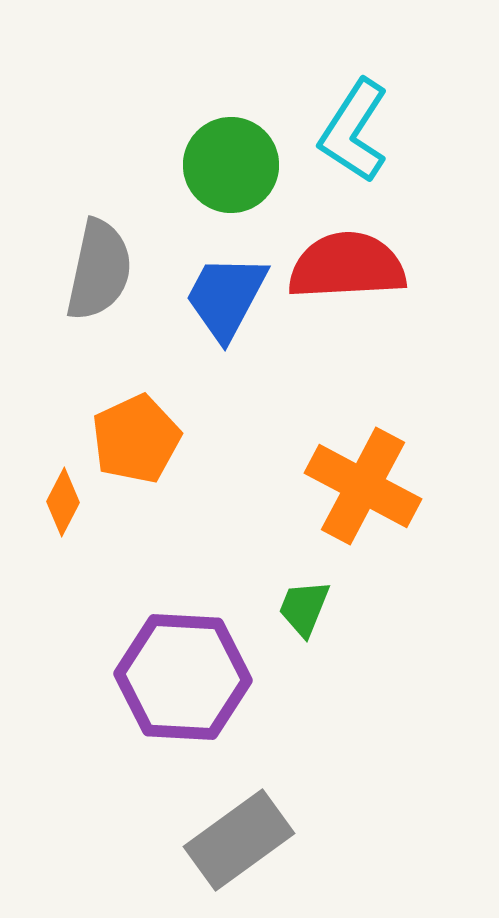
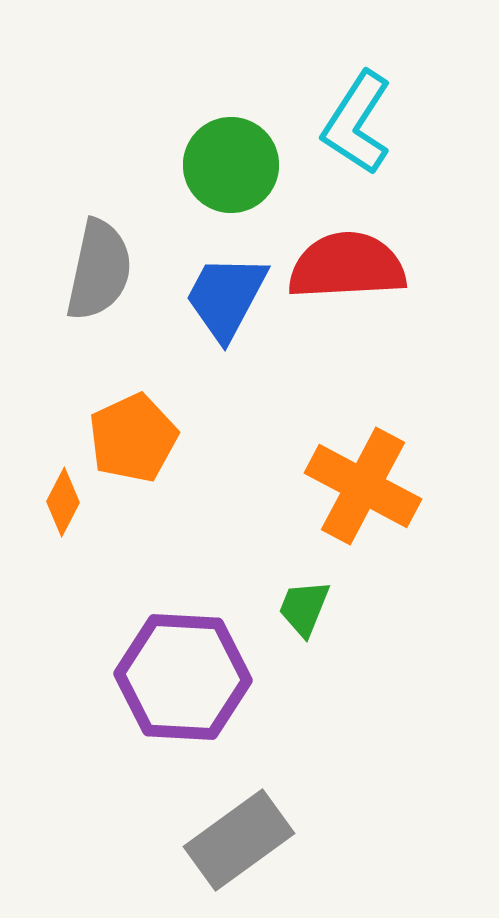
cyan L-shape: moved 3 px right, 8 px up
orange pentagon: moved 3 px left, 1 px up
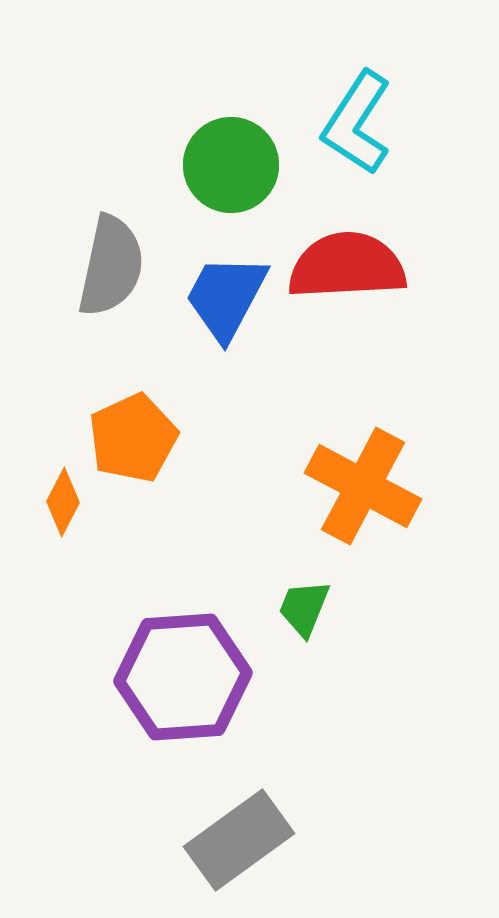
gray semicircle: moved 12 px right, 4 px up
purple hexagon: rotated 7 degrees counterclockwise
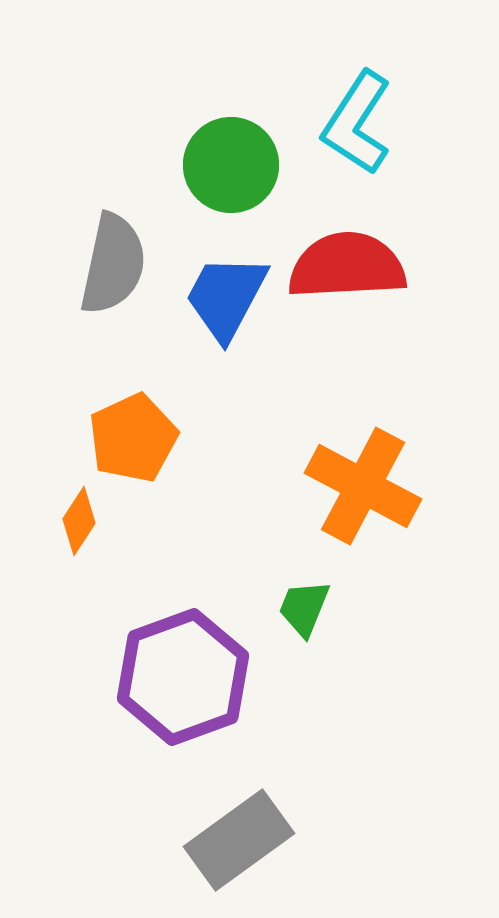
gray semicircle: moved 2 px right, 2 px up
orange diamond: moved 16 px right, 19 px down; rotated 6 degrees clockwise
purple hexagon: rotated 16 degrees counterclockwise
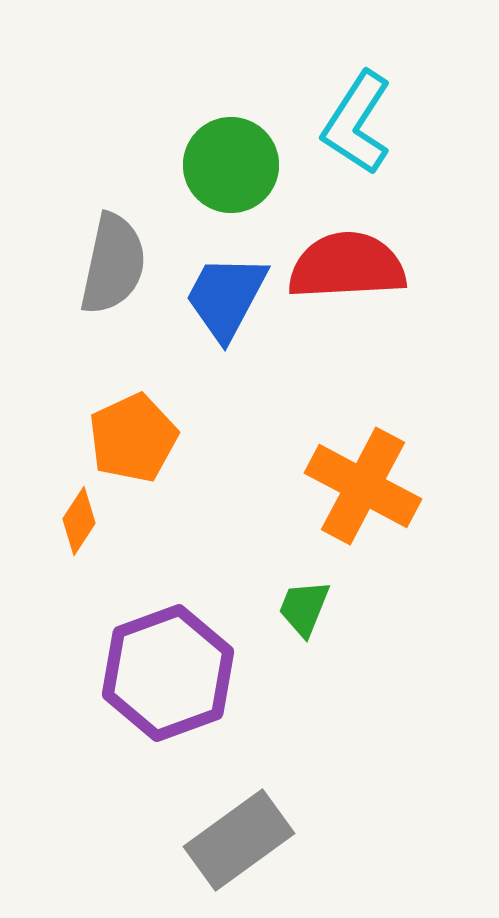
purple hexagon: moved 15 px left, 4 px up
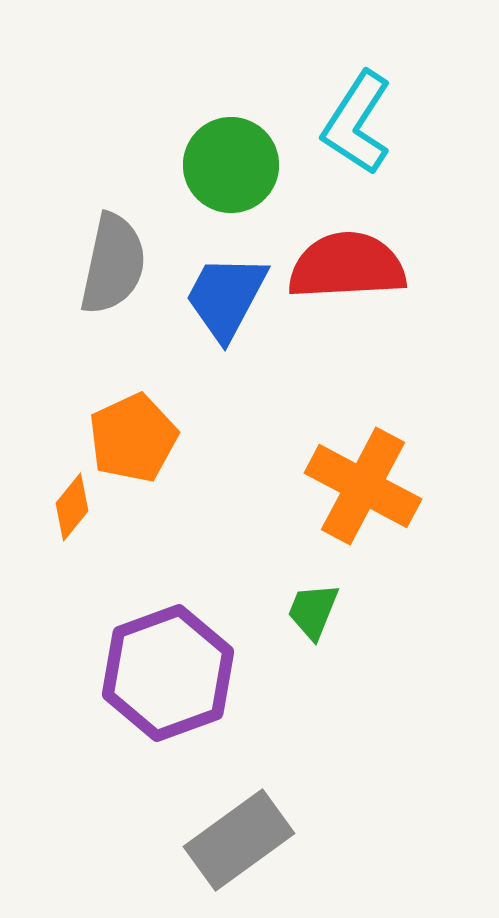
orange diamond: moved 7 px left, 14 px up; rotated 6 degrees clockwise
green trapezoid: moved 9 px right, 3 px down
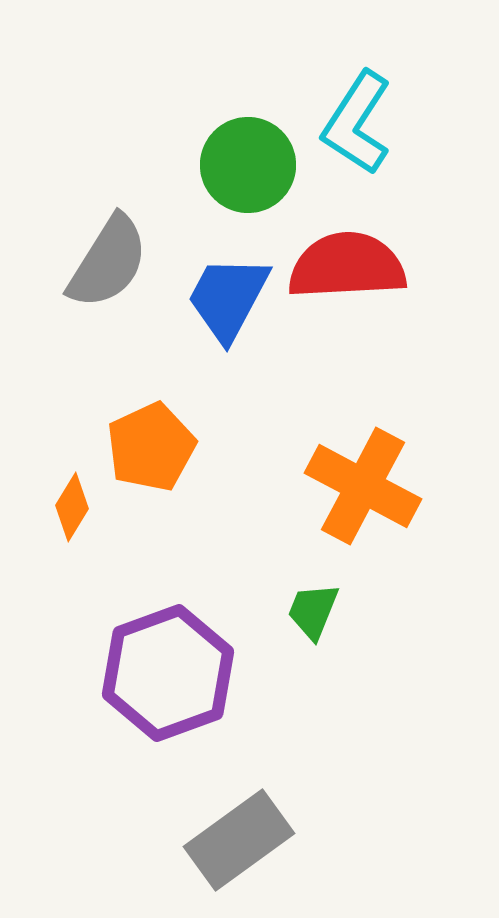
green circle: moved 17 px right
gray semicircle: moved 5 px left, 2 px up; rotated 20 degrees clockwise
blue trapezoid: moved 2 px right, 1 px down
orange pentagon: moved 18 px right, 9 px down
orange diamond: rotated 8 degrees counterclockwise
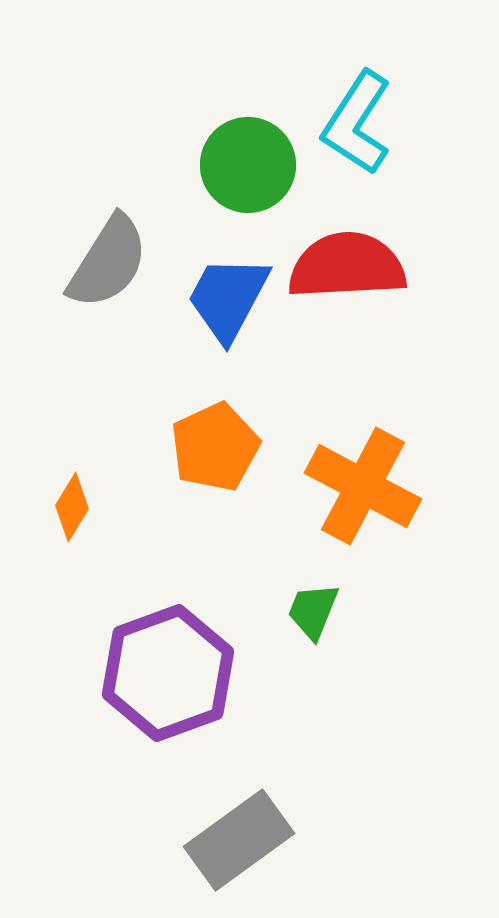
orange pentagon: moved 64 px right
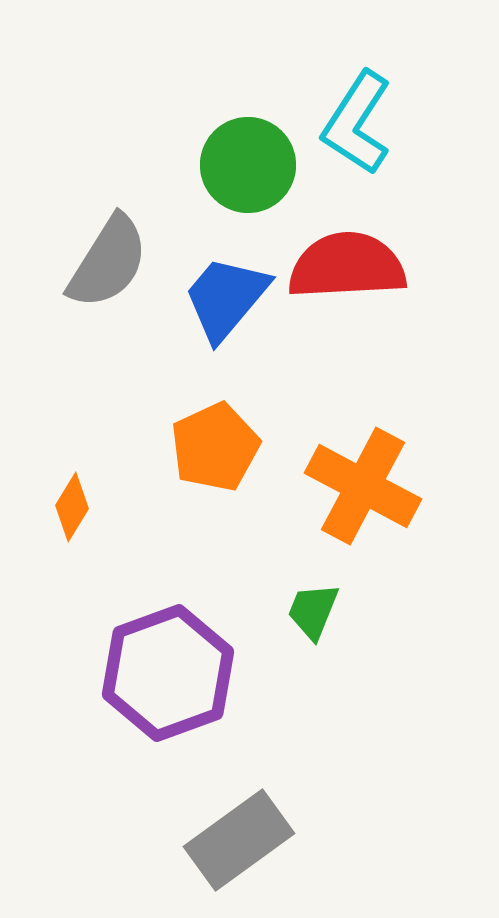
blue trapezoid: moved 2 px left; rotated 12 degrees clockwise
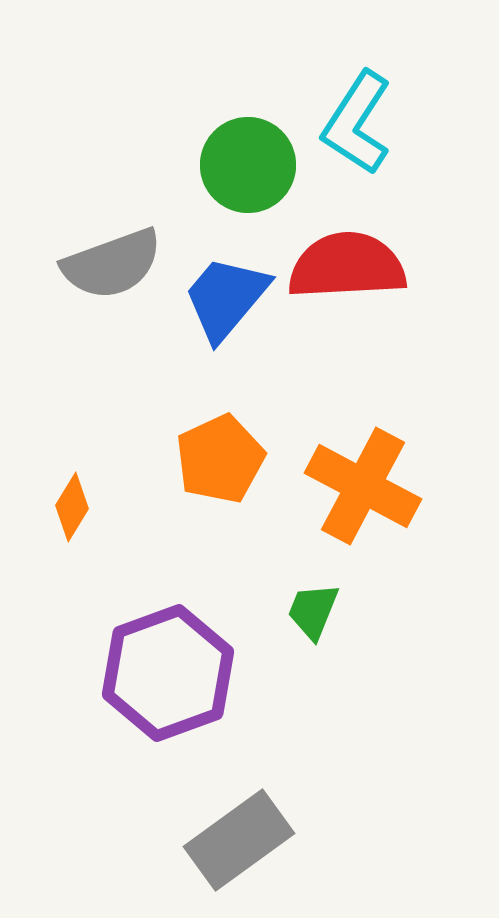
gray semicircle: moved 4 px right, 2 px down; rotated 38 degrees clockwise
orange pentagon: moved 5 px right, 12 px down
